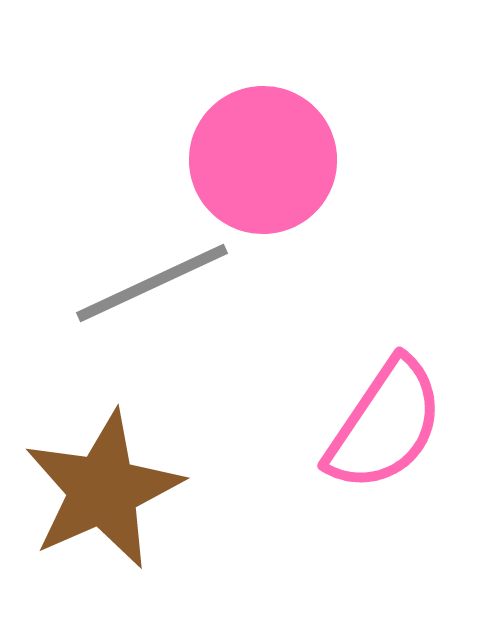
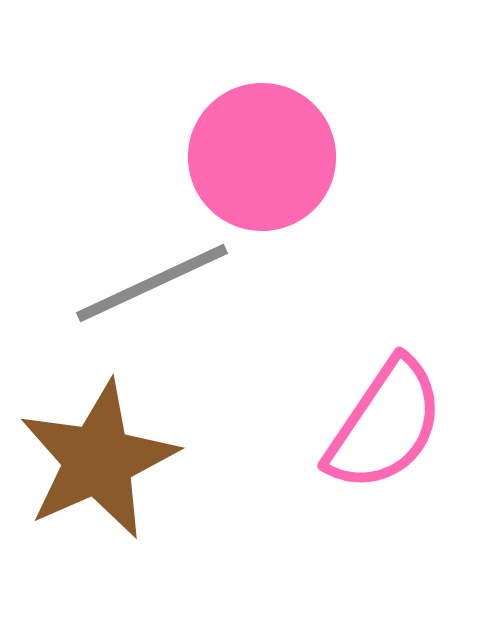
pink circle: moved 1 px left, 3 px up
brown star: moved 5 px left, 30 px up
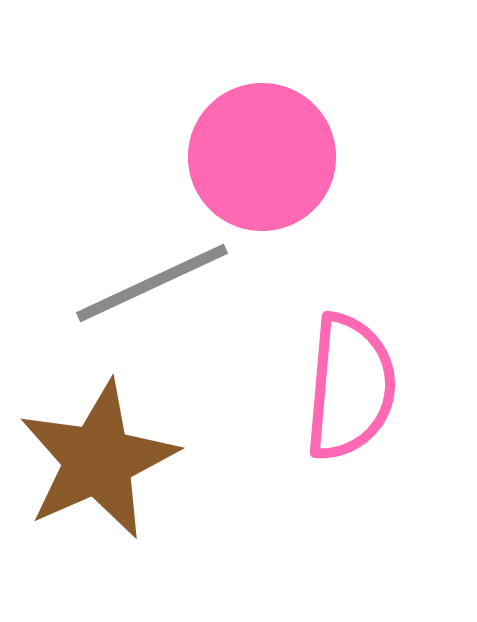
pink semicircle: moved 35 px left, 38 px up; rotated 29 degrees counterclockwise
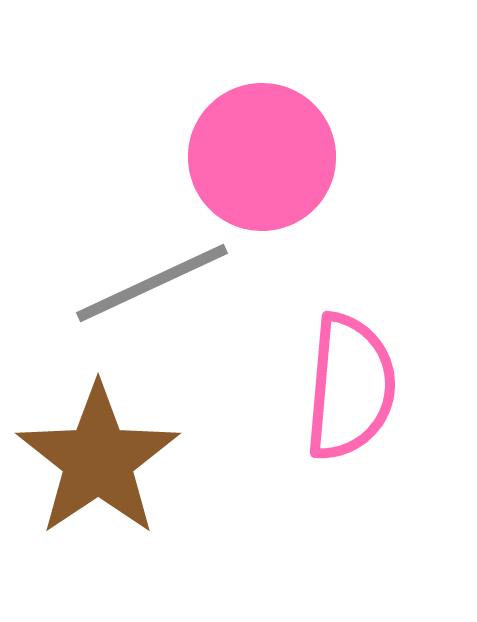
brown star: rotated 10 degrees counterclockwise
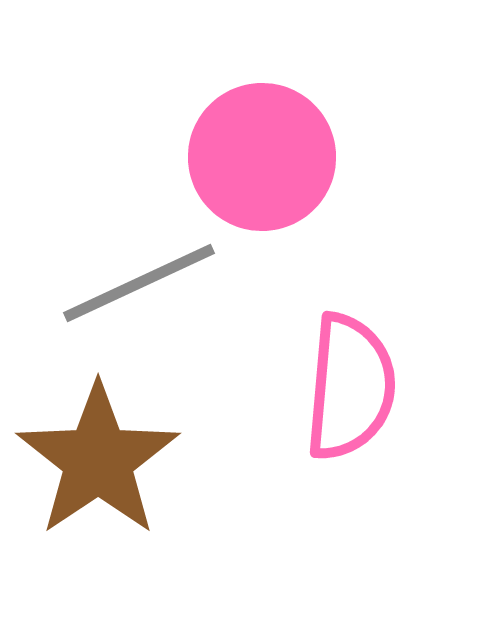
gray line: moved 13 px left
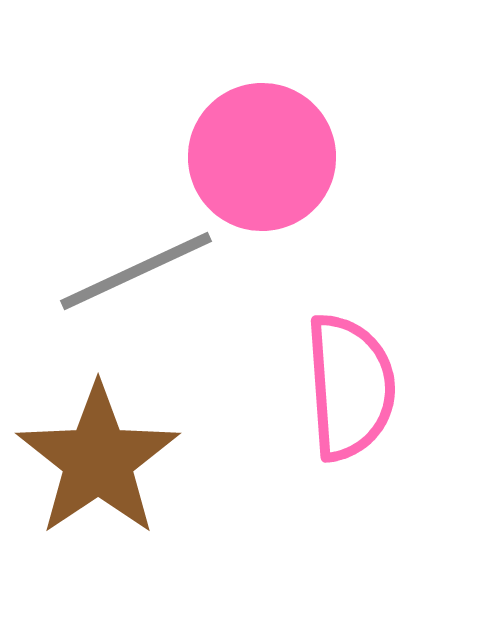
gray line: moved 3 px left, 12 px up
pink semicircle: rotated 9 degrees counterclockwise
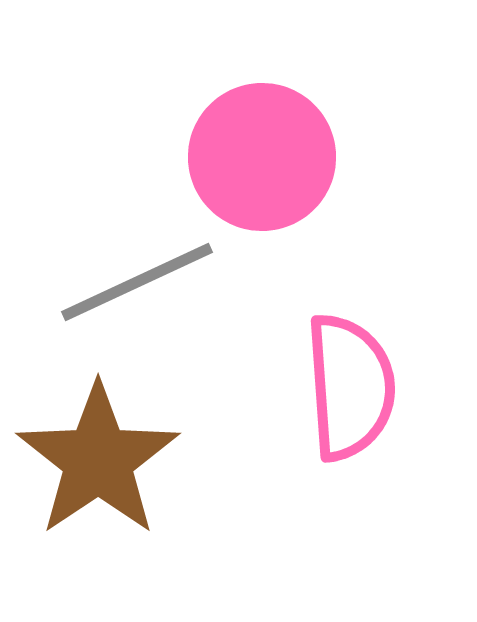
gray line: moved 1 px right, 11 px down
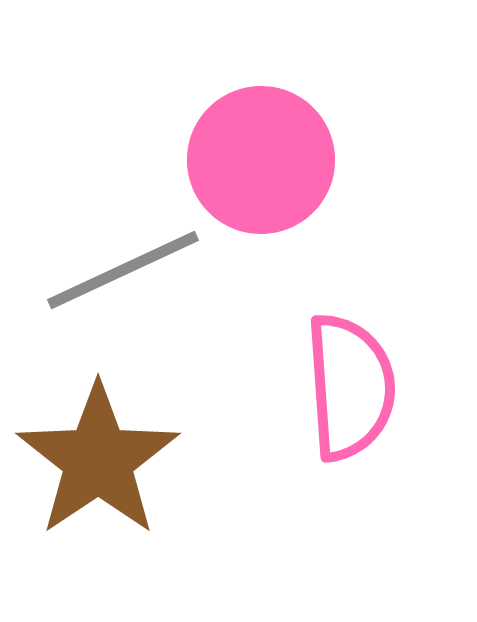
pink circle: moved 1 px left, 3 px down
gray line: moved 14 px left, 12 px up
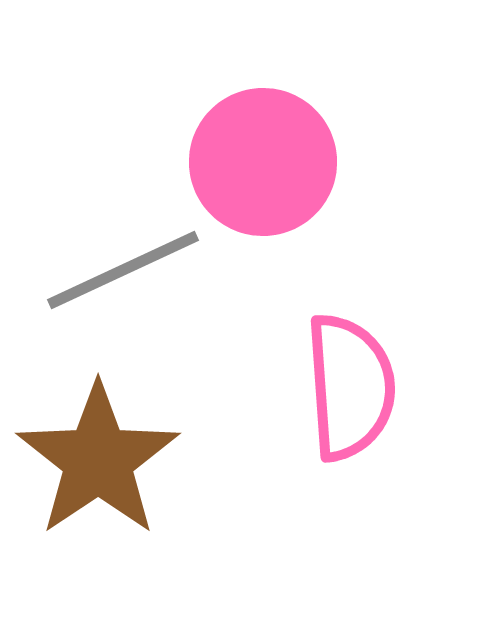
pink circle: moved 2 px right, 2 px down
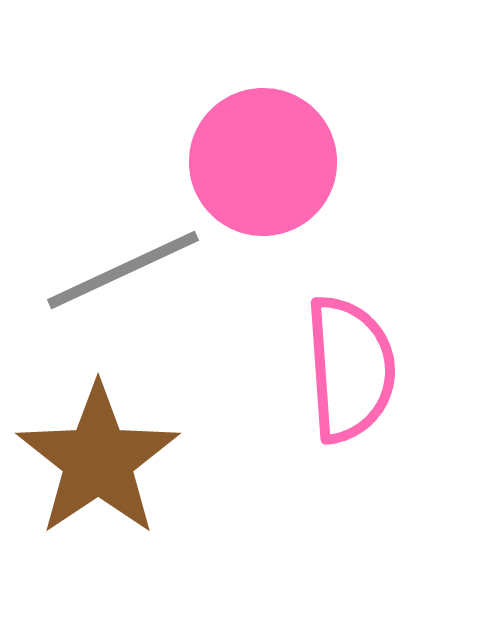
pink semicircle: moved 18 px up
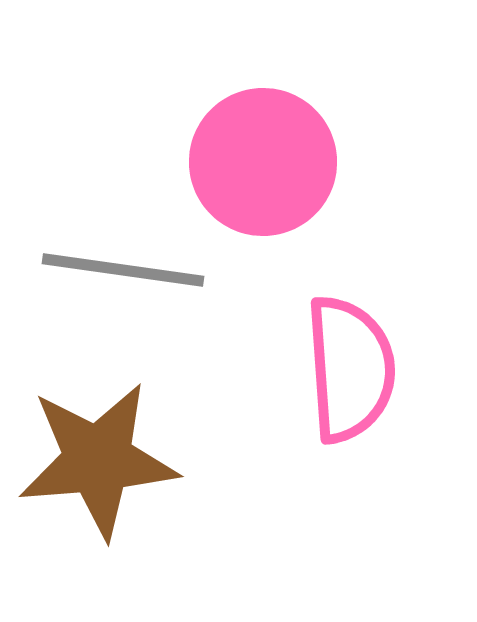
gray line: rotated 33 degrees clockwise
brown star: rotated 29 degrees clockwise
